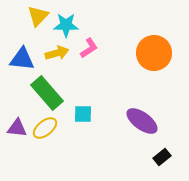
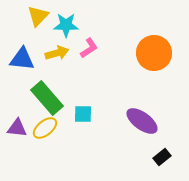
green rectangle: moved 5 px down
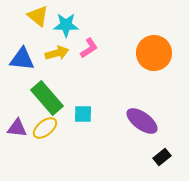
yellow triangle: rotated 35 degrees counterclockwise
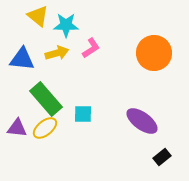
pink L-shape: moved 2 px right
green rectangle: moved 1 px left, 1 px down
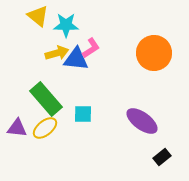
blue triangle: moved 54 px right
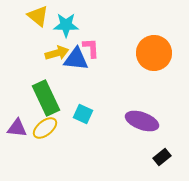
pink L-shape: rotated 60 degrees counterclockwise
green rectangle: moved 1 px up; rotated 16 degrees clockwise
cyan square: rotated 24 degrees clockwise
purple ellipse: rotated 16 degrees counterclockwise
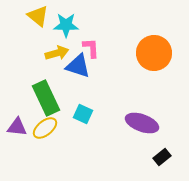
blue triangle: moved 2 px right, 7 px down; rotated 12 degrees clockwise
purple ellipse: moved 2 px down
purple triangle: moved 1 px up
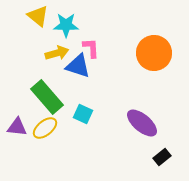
green rectangle: moved 1 px right, 1 px up; rotated 16 degrees counterclockwise
purple ellipse: rotated 20 degrees clockwise
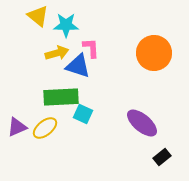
green rectangle: moved 14 px right; rotated 52 degrees counterclockwise
purple triangle: rotated 30 degrees counterclockwise
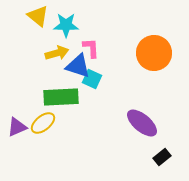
cyan square: moved 9 px right, 35 px up
yellow ellipse: moved 2 px left, 5 px up
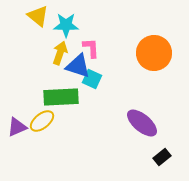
yellow arrow: moved 3 px right; rotated 55 degrees counterclockwise
yellow ellipse: moved 1 px left, 2 px up
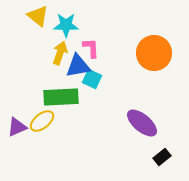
blue triangle: rotated 28 degrees counterclockwise
